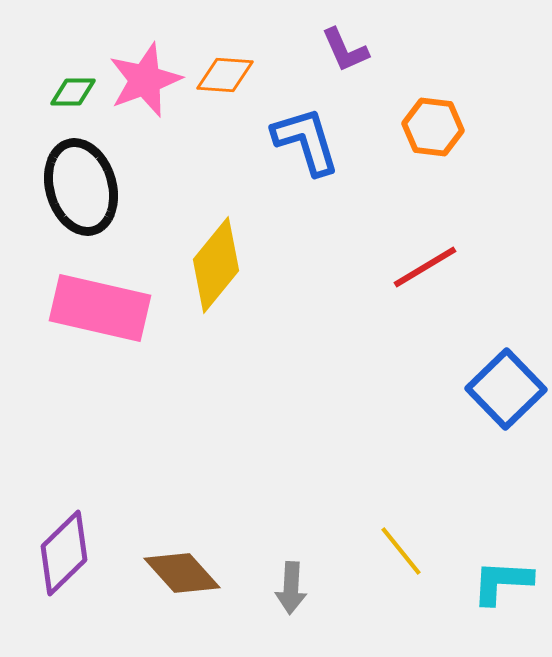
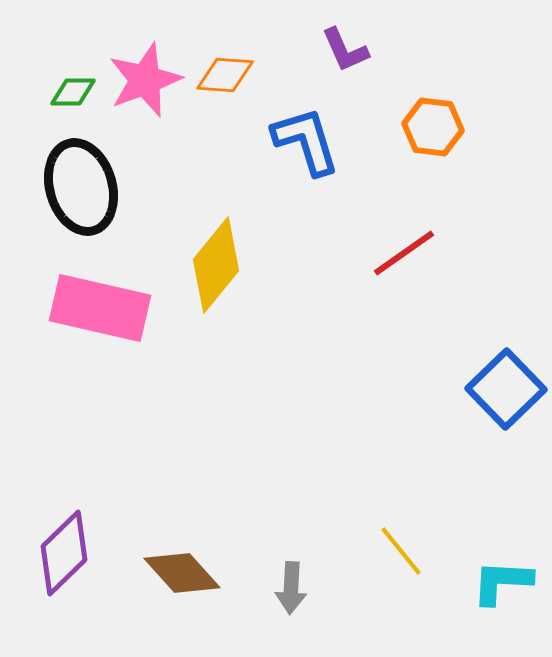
red line: moved 21 px left, 14 px up; rotated 4 degrees counterclockwise
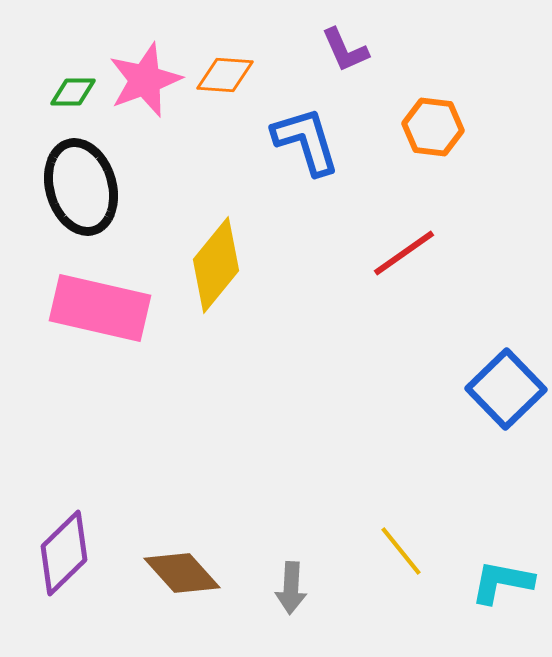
cyan L-shape: rotated 8 degrees clockwise
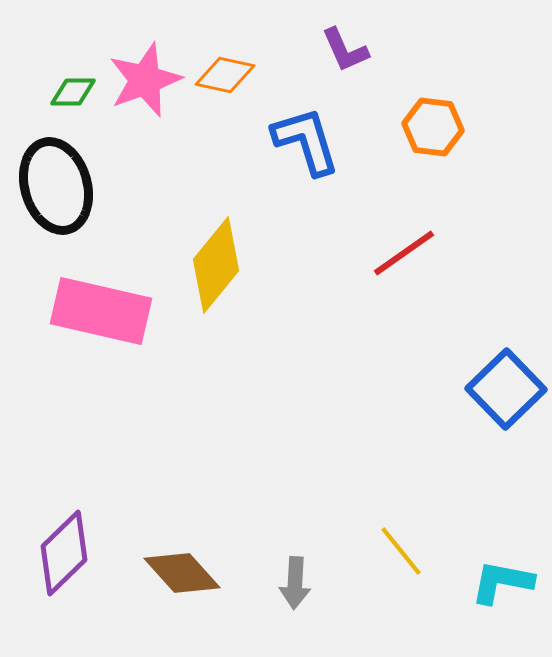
orange diamond: rotated 8 degrees clockwise
black ellipse: moved 25 px left, 1 px up
pink rectangle: moved 1 px right, 3 px down
gray arrow: moved 4 px right, 5 px up
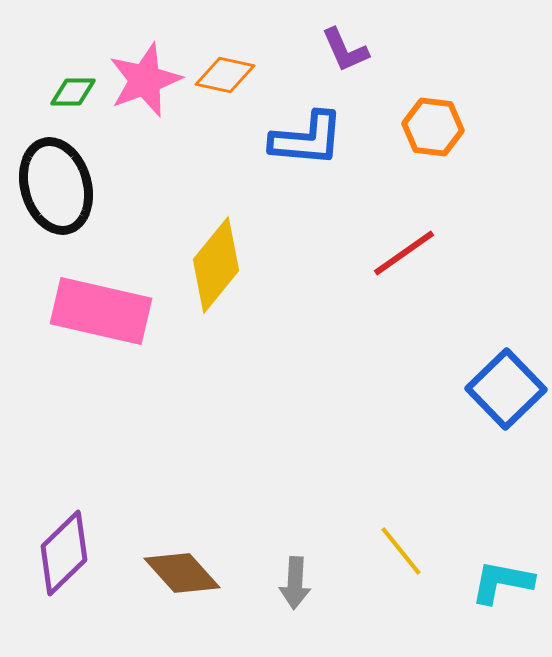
blue L-shape: moved 1 px right, 2 px up; rotated 112 degrees clockwise
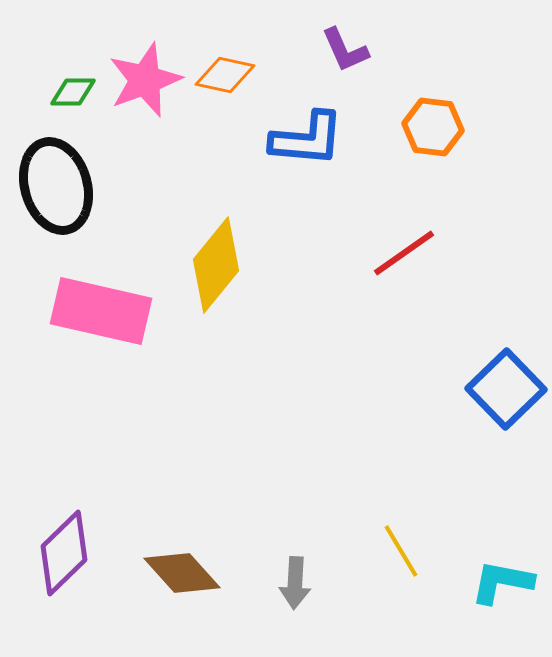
yellow line: rotated 8 degrees clockwise
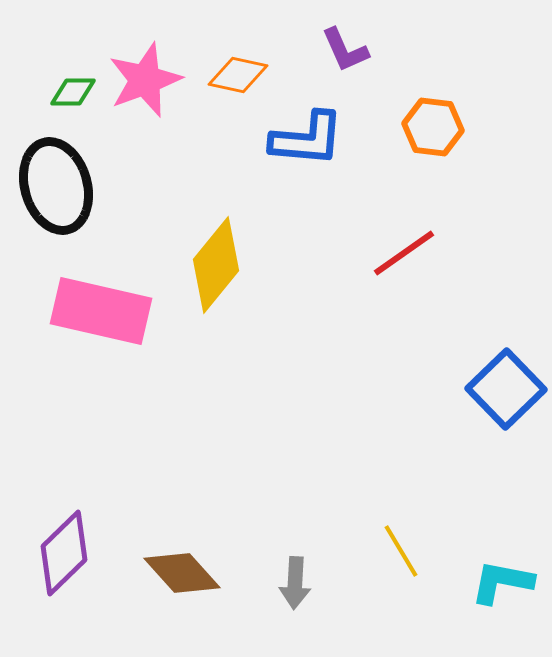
orange diamond: moved 13 px right
